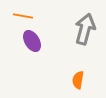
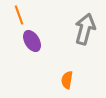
orange line: moved 4 px left, 1 px up; rotated 60 degrees clockwise
orange semicircle: moved 11 px left
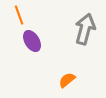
orange semicircle: rotated 42 degrees clockwise
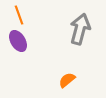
gray arrow: moved 5 px left
purple ellipse: moved 14 px left
